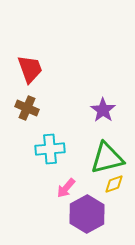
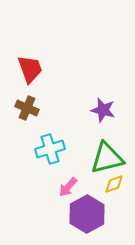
purple star: rotated 20 degrees counterclockwise
cyan cross: rotated 12 degrees counterclockwise
pink arrow: moved 2 px right, 1 px up
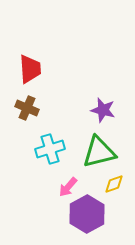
red trapezoid: rotated 16 degrees clockwise
green triangle: moved 8 px left, 6 px up
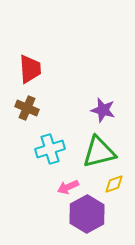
pink arrow: rotated 25 degrees clockwise
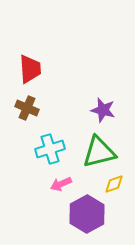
pink arrow: moved 7 px left, 3 px up
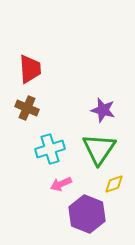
green triangle: moved 3 px up; rotated 42 degrees counterclockwise
purple hexagon: rotated 9 degrees counterclockwise
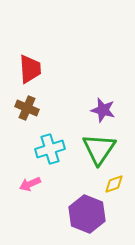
pink arrow: moved 31 px left
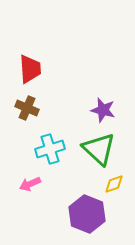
green triangle: rotated 21 degrees counterclockwise
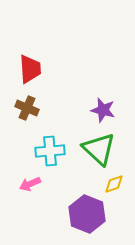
cyan cross: moved 2 px down; rotated 12 degrees clockwise
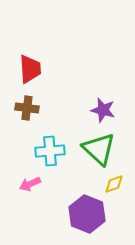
brown cross: rotated 15 degrees counterclockwise
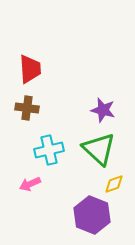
cyan cross: moved 1 px left, 1 px up; rotated 8 degrees counterclockwise
purple hexagon: moved 5 px right, 1 px down
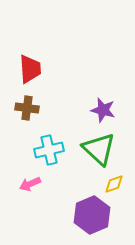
purple hexagon: rotated 15 degrees clockwise
